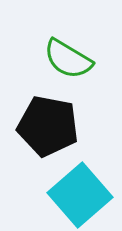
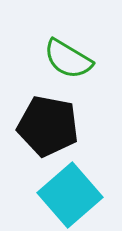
cyan square: moved 10 px left
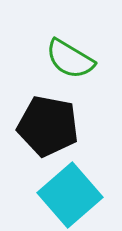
green semicircle: moved 2 px right
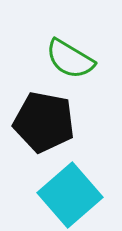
black pentagon: moved 4 px left, 4 px up
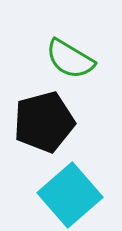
black pentagon: rotated 26 degrees counterclockwise
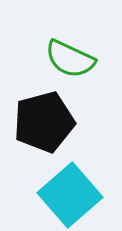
green semicircle: rotated 6 degrees counterclockwise
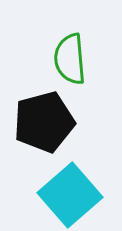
green semicircle: rotated 60 degrees clockwise
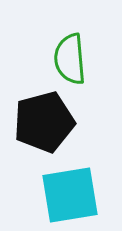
cyan square: rotated 32 degrees clockwise
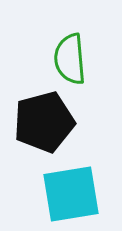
cyan square: moved 1 px right, 1 px up
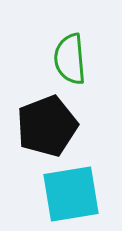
black pentagon: moved 3 px right, 4 px down; rotated 6 degrees counterclockwise
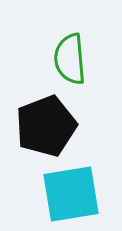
black pentagon: moved 1 px left
